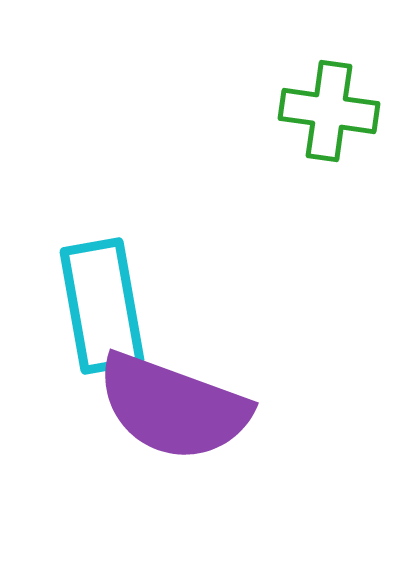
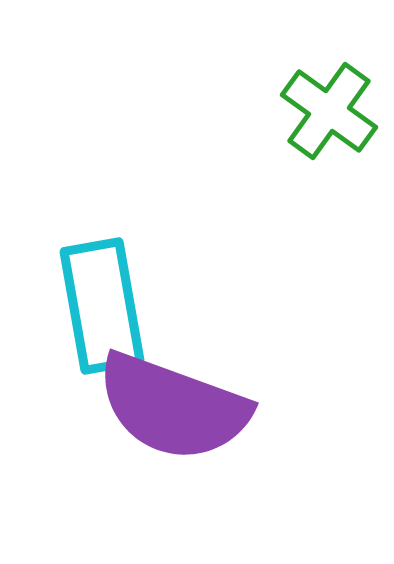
green cross: rotated 28 degrees clockwise
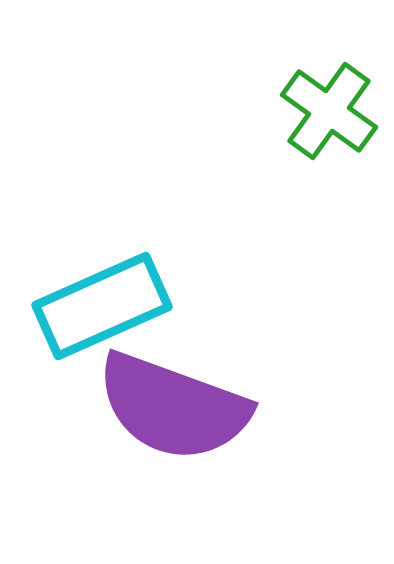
cyan rectangle: rotated 76 degrees clockwise
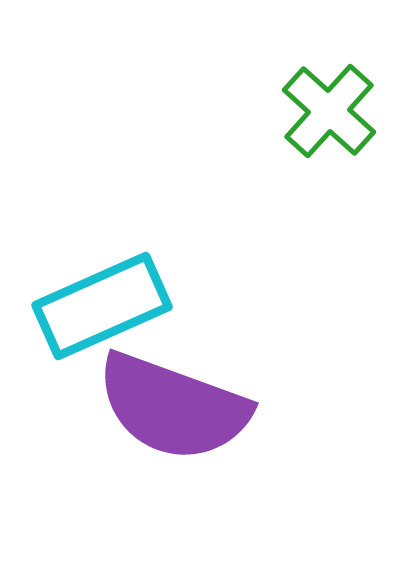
green cross: rotated 6 degrees clockwise
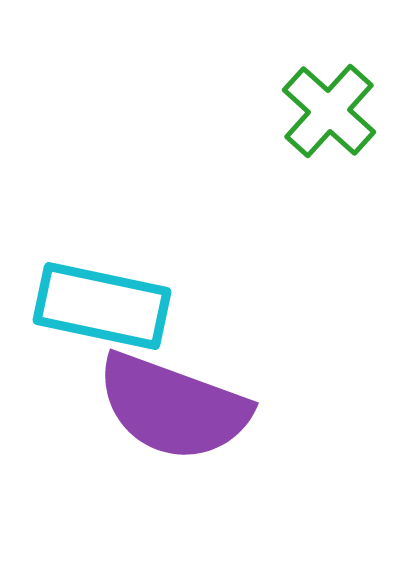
cyan rectangle: rotated 36 degrees clockwise
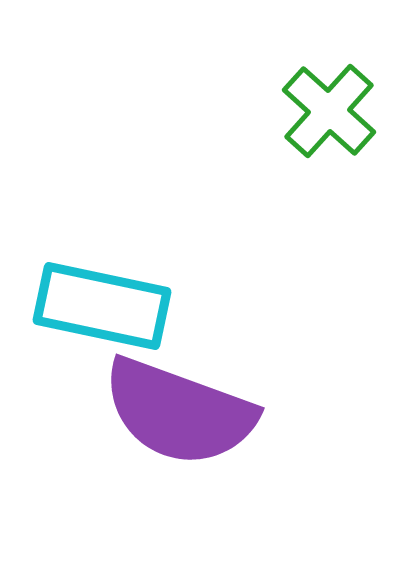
purple semicircle: moved 6 px right, 5 px down
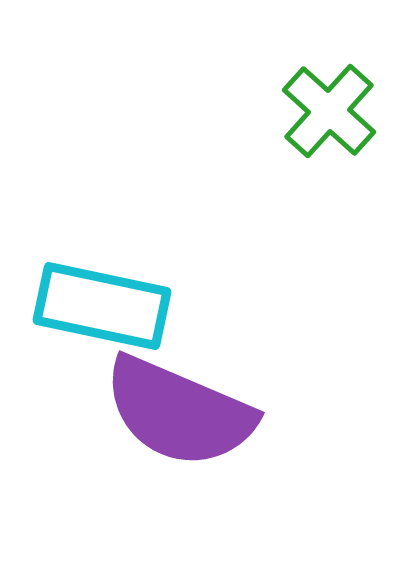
purple semicircle: rotated 3 degrees clockwise
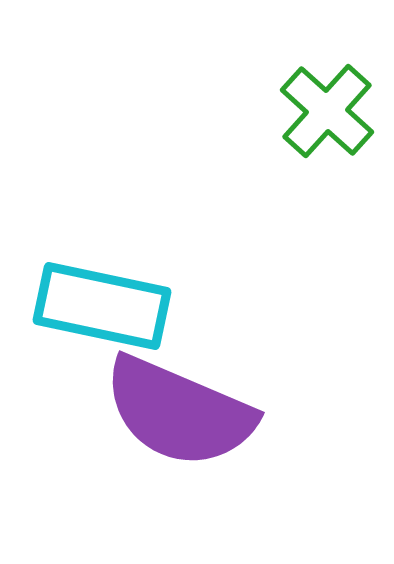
green cross: moved 2 px left
